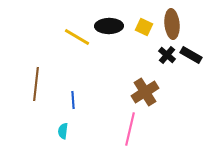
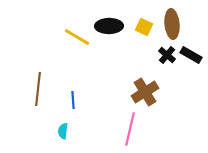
brown line: moved 2 px right, 5 px down
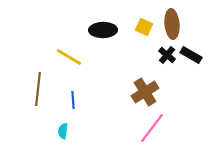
black ellipse: moved 6 px left, 4 px down
yellow line: moved 8 px left, 20 px down
pink line: moved 22 px right, 1 px up; rotated 24 degrees clockwise
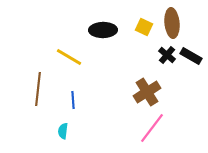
brown ellipse: moved 1 px up
black rectangle: moved 1 px down
brown cross: moved 2 px right
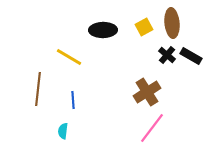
yellow square: rotated 36 degrees clockwise
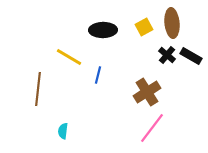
blue line: moved 25 px right, 25 px up; rotated 18 degrees clockwise
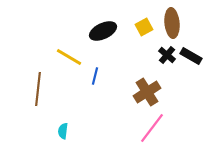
black ellipse: moved 1 px down; rotated 24 degrees counterclockwise
blue line: moved 3 px left, 1 px down
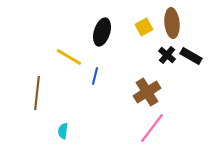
black ellipse: moved 1 px left, 1 px down; rotated 48 degrees counterclockwise
brown line: moved 1 px left, 4 px down
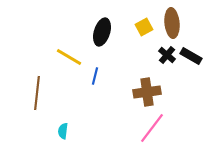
brown cross: rotated 24 degrees clockwise
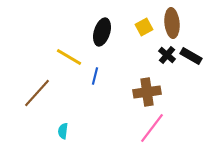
brown line: rotated 36 degrees clockwise
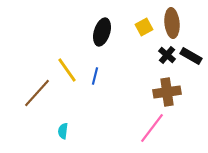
yellow line: moved 2 px left, 13 px down; rotated 24 degrees clockwise
brown cross: moved 20 px right
